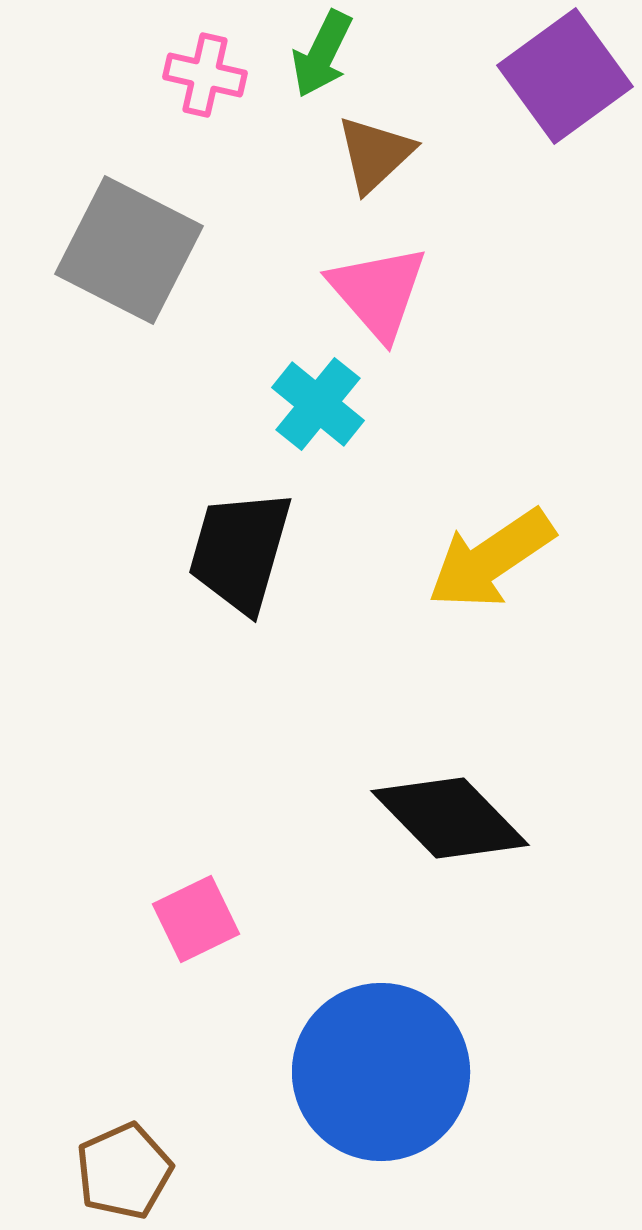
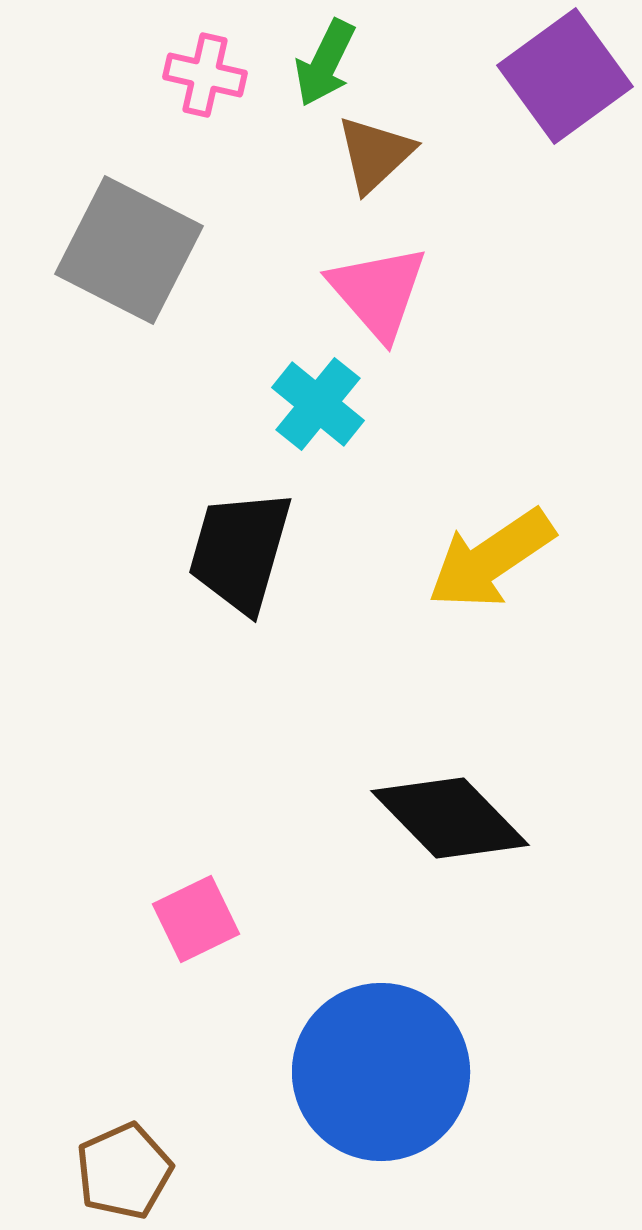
green arrow: moved 3 px right, 9 px down
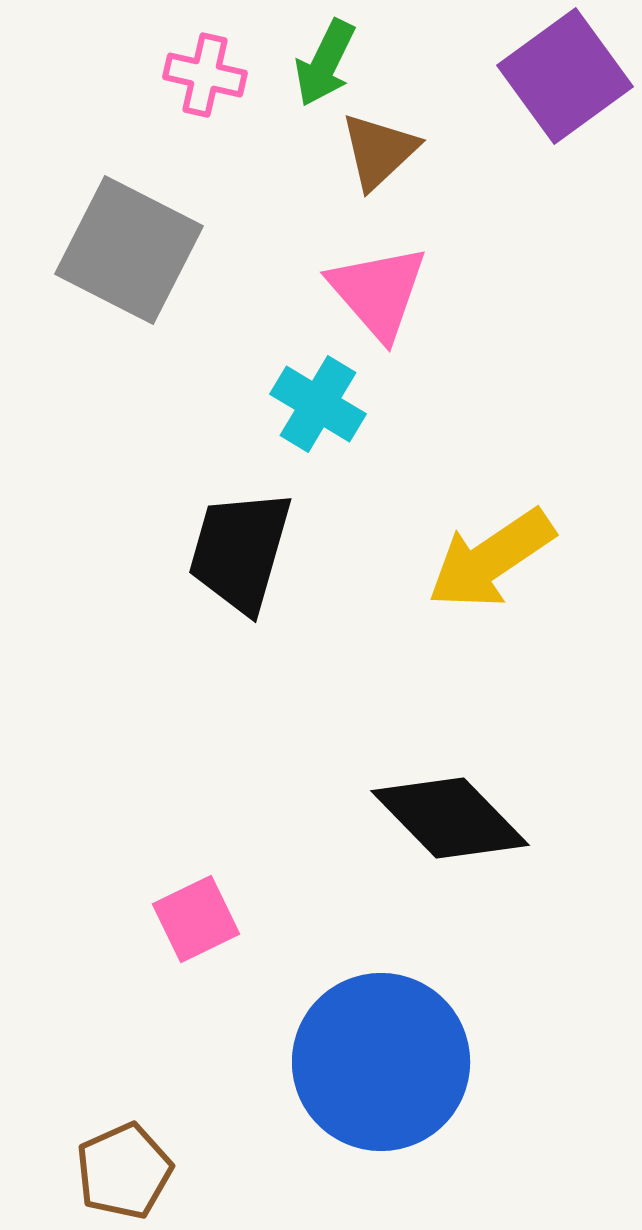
brown triangle: moved 4 px right, 3 px up
cyan cross: rotated 8 degrees counterclockwise
blue circle: moved 10 px up
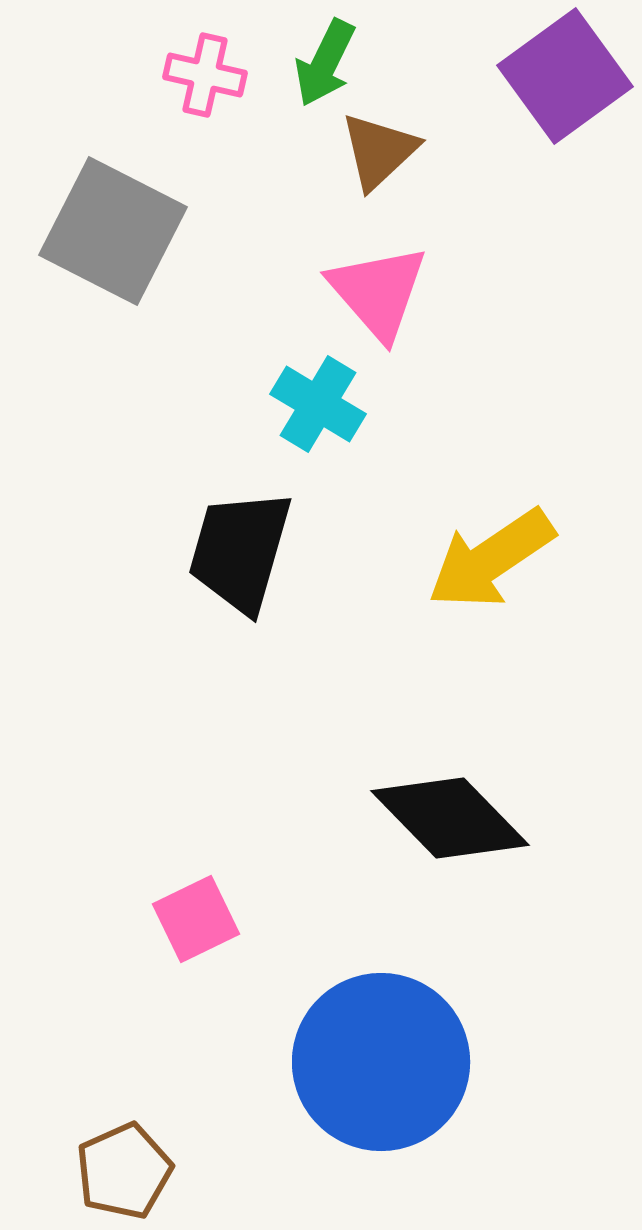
gray square: moved 16 px left, 19 px up
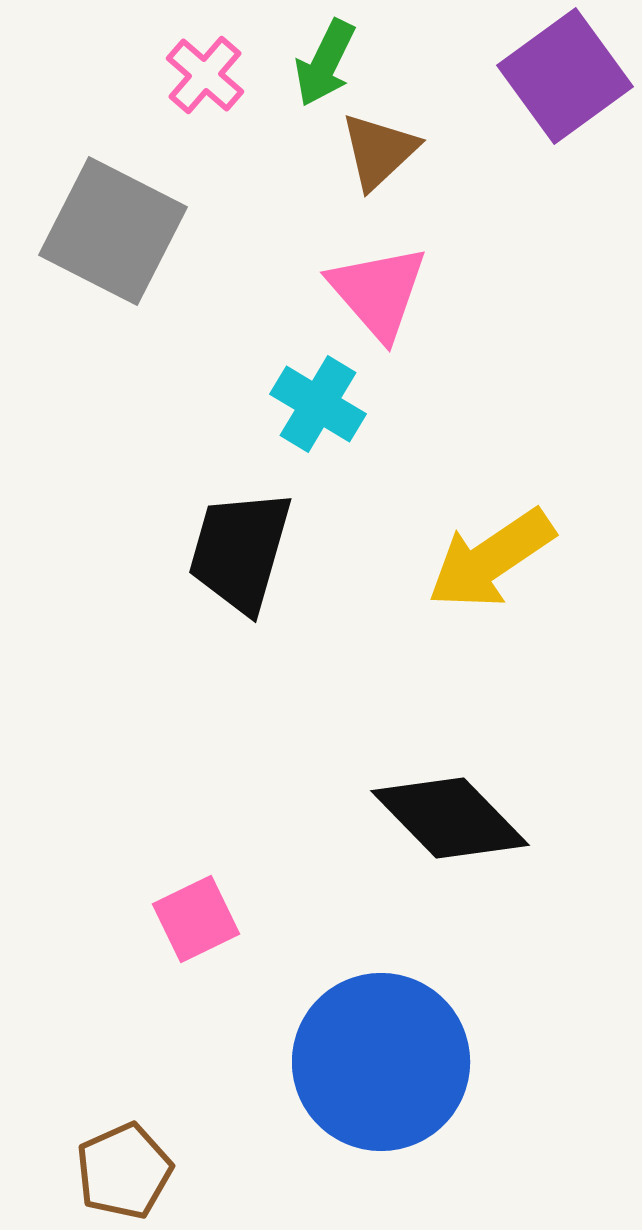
pink cross: rotated 28 degrees clockwise
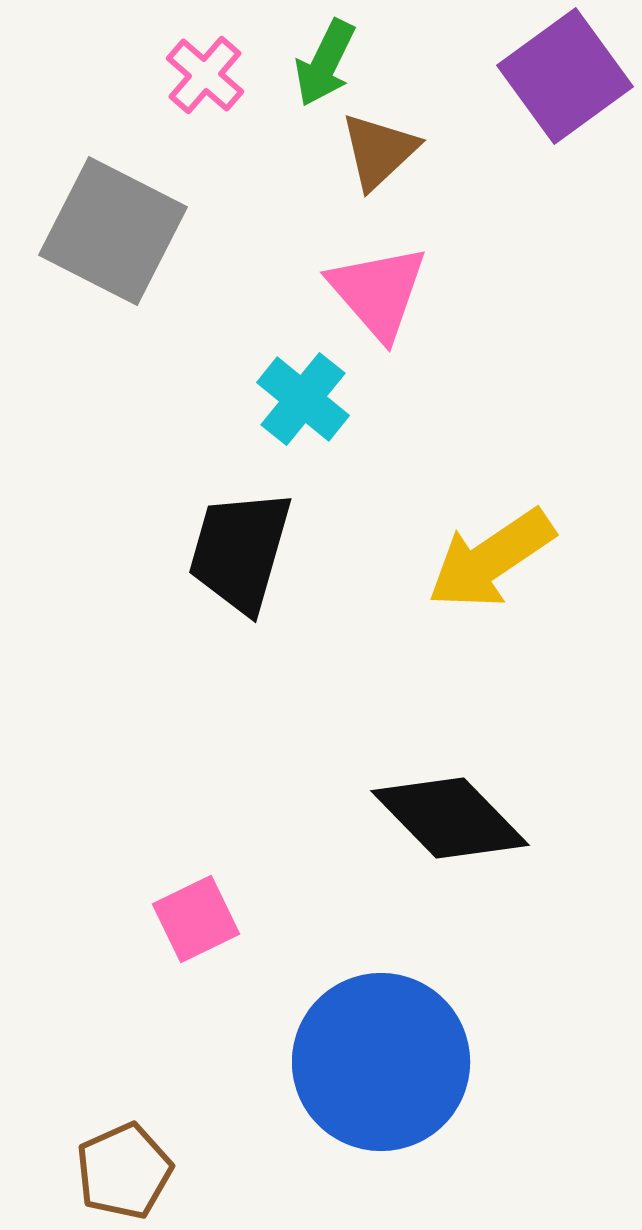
cyan cross: moved 15 px left, 5 px up; rotated 8 degrees clockwise
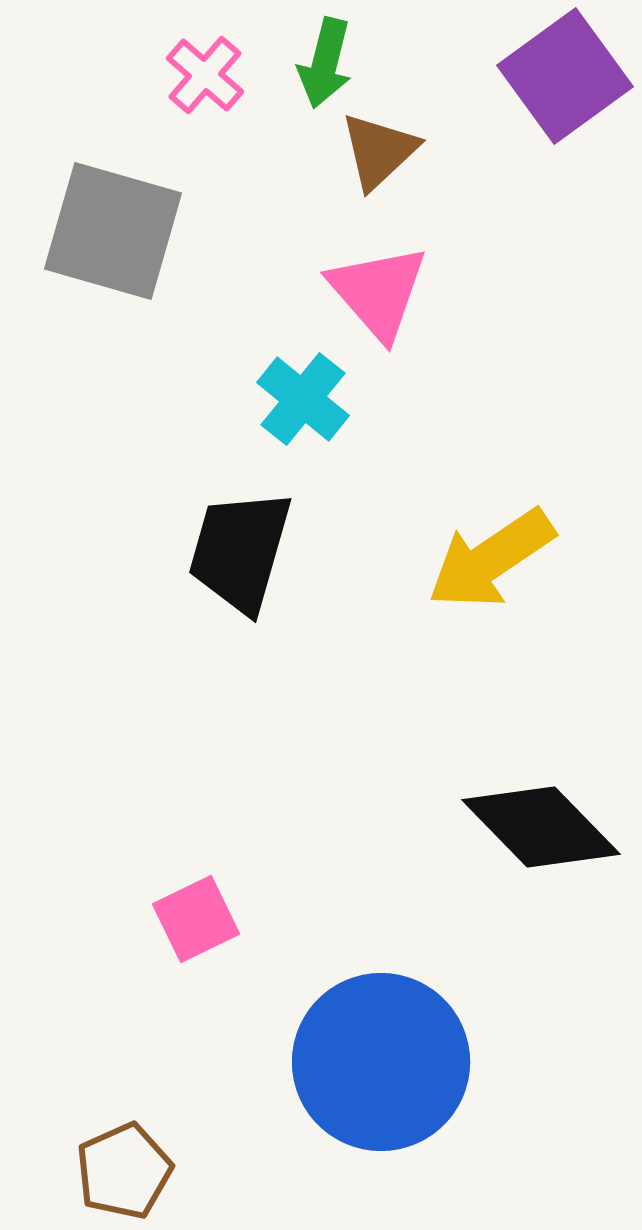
green arrow: rotated 12 degrees counterclockwise
gray square: rotated 11 degrees counterclockwise
black diamond: moved 91 px right, 9 px down
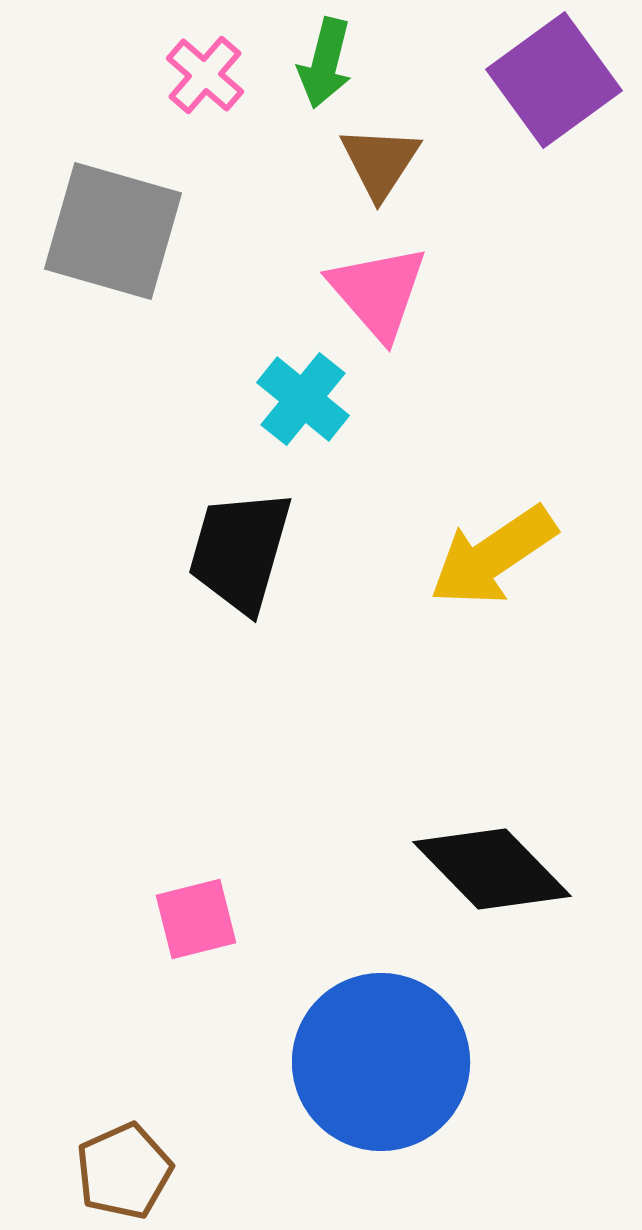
purple square: moved 11 px left, 4 px down
brown triangle: moved 1 px right, 11 px down; rotated 14 degrees counterclockwise
yellow arrow: moved 2 px right, 3 px up
black diamond: moved 49 px left, 42 px down
pink square: rotated 12 degrees clockwise
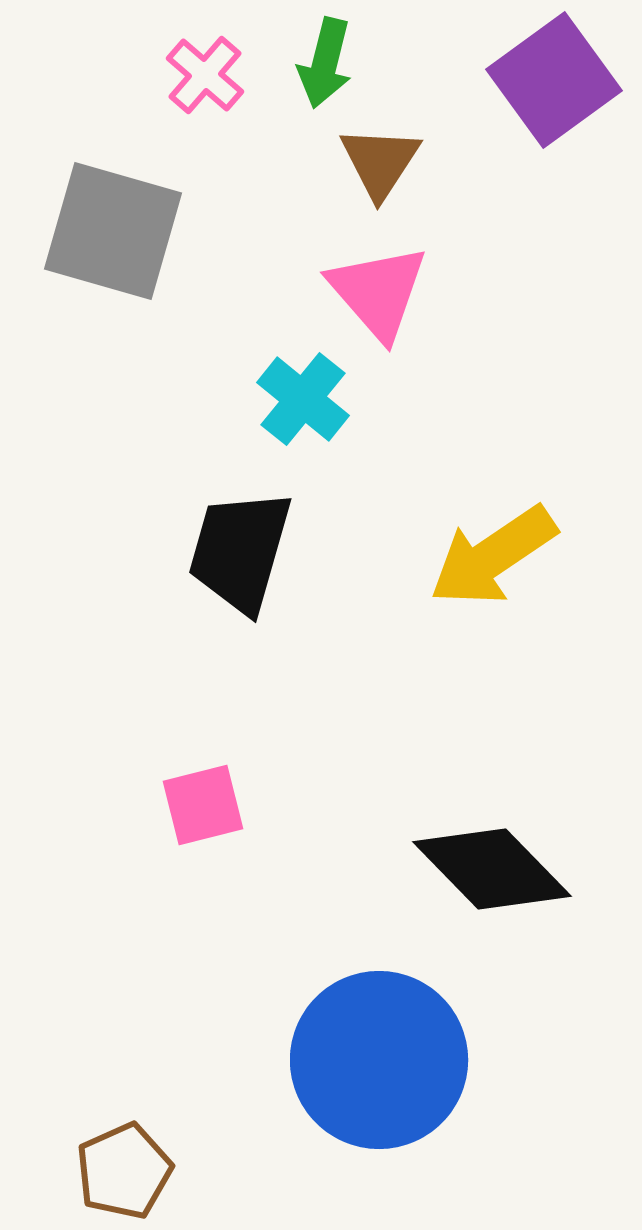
pink square: moved 7 px right, 114 px up
blue circle: moved 2 px left, 2 px up
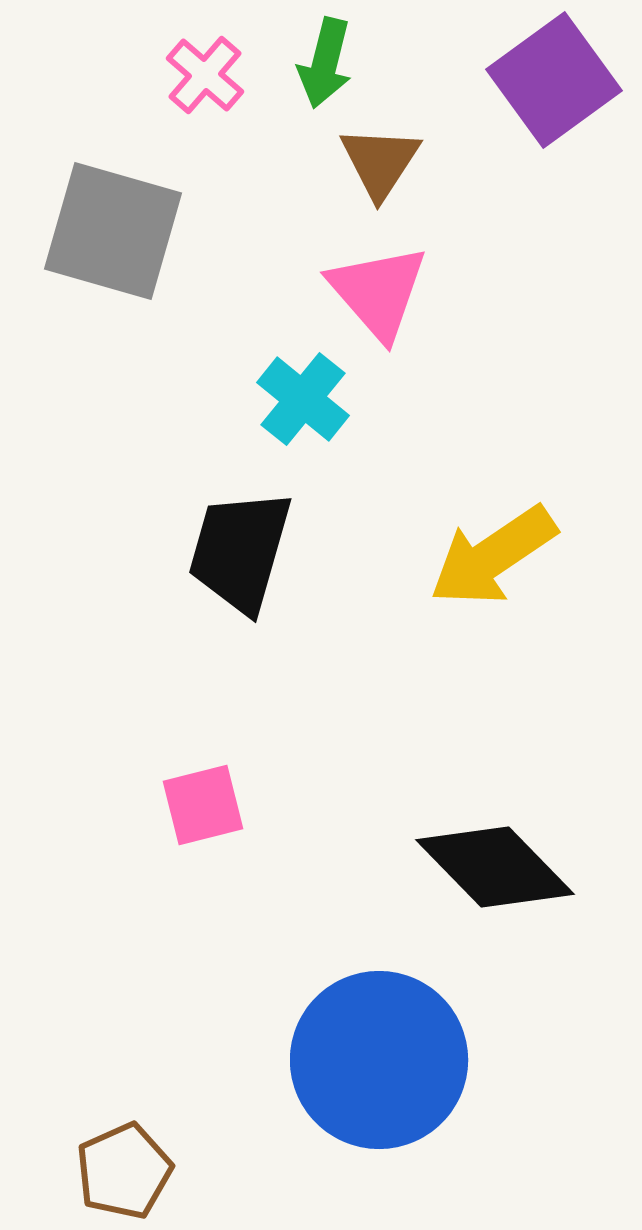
black diamond: moved 3 px right, 2 px up
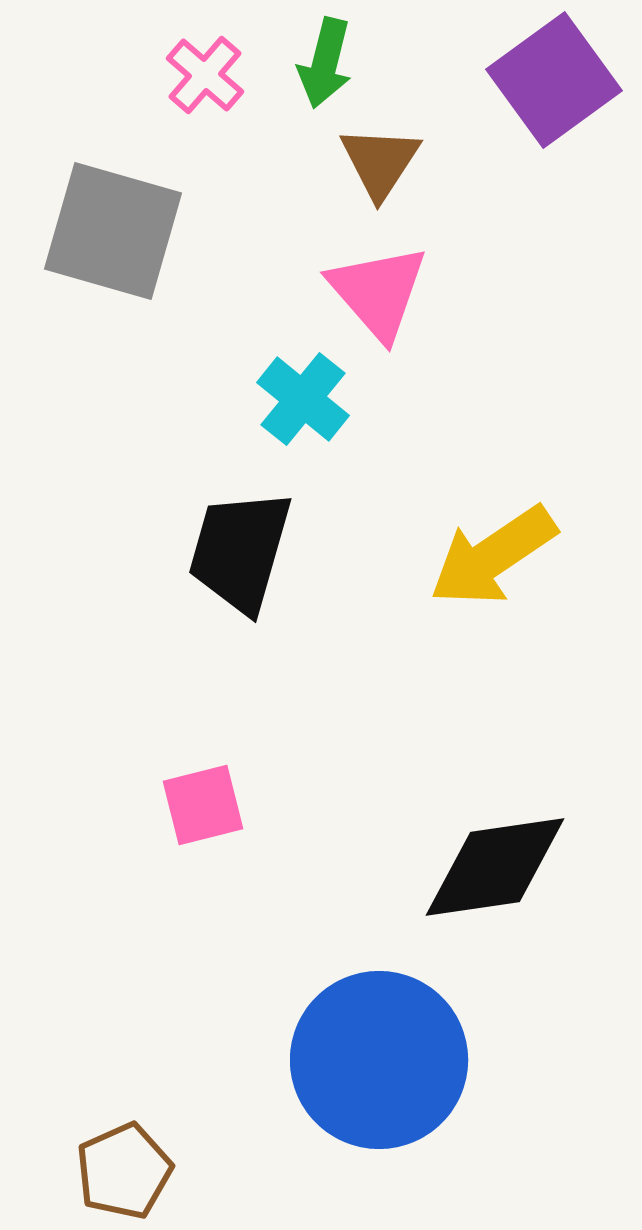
black diamond: rotated 54 degrees counterclockwise
